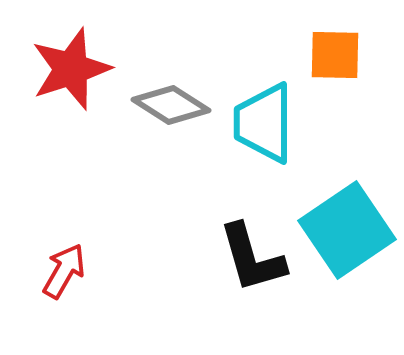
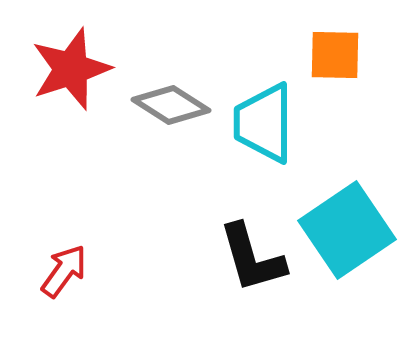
red arrow: rotated 6 degrees clockwise
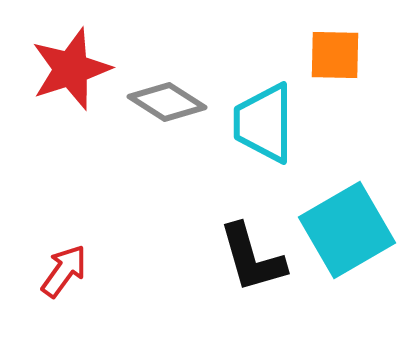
gray diamond: moved 4 px left, 3 px up
cyan square: rotated 4 degrees clockwise
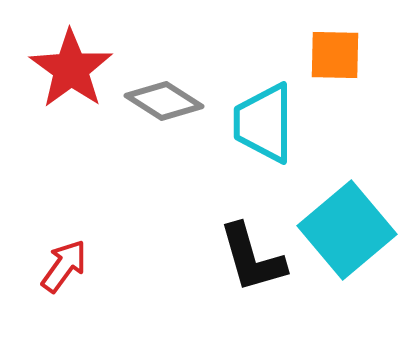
red star: rotated 18 degrees counterclockwise
gray diamond: moved 3 px left, 1 px up
cyan square: rotated 10 degrees counterclockwise
red arrow: moved 5 px up
